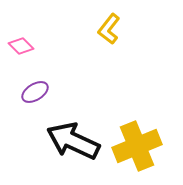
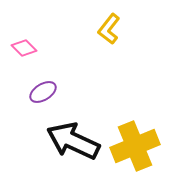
pink diamond: moved 3 px right, 2 px down
purple ellipse: moved 8 px right
yellow cross: moved 2 px left
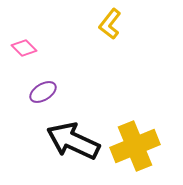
yellow L-shape: moved 1 px right, 5 px up
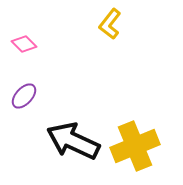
pink diamond: moved 4 px up
purple ellipse: moved 19 px left, 4 px down; rotated 16 degrees counterclockwise
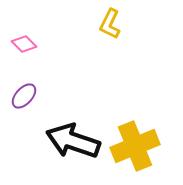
yellow L-shape: rotated 12 degrees counterclockwise
black arrow: rotated 6 degrees counterclockwise
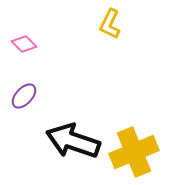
yellow cross: moved 1 px left, 6 px down
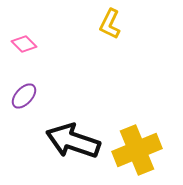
yellow cross: moved 3 px right, 2 px up
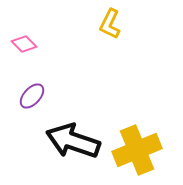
purple ellipse: moved 8 px right
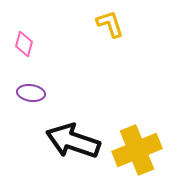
yellow L-shape: rotated 136 degrees clockwise
pink diamond: rotated 60 degrees clockwise
purple ellipse: moved 1 px left, 3 px up; rotated 56 degrees clockwise
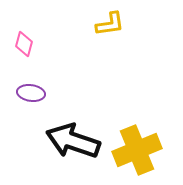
yellow L-shape: rotated 100 degrees clockwise
